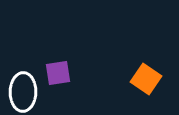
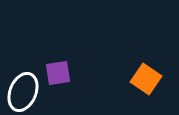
white ellipse: rotated 21 degrees clockwise
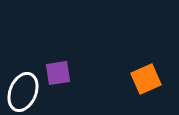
orange square: rotated 32 degrees clockwise
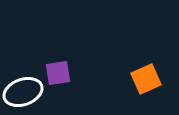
white ellipse: rotated 48 degrees clockwise
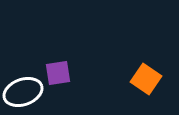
orange square: rotated 32 degrees counterclockwise
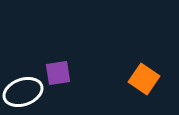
orange square: moved 2 px left
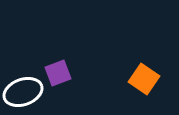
purple square: rotated 12 degrees counterclockwise
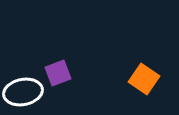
white ellipse: rotated 9 degrees clockwise
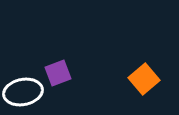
orange square: rotated 16 degrees clockwise
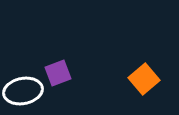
white ellipse: moved 1 px up
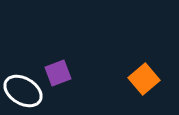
white ellipse: rotated 42 degrees clockwise
